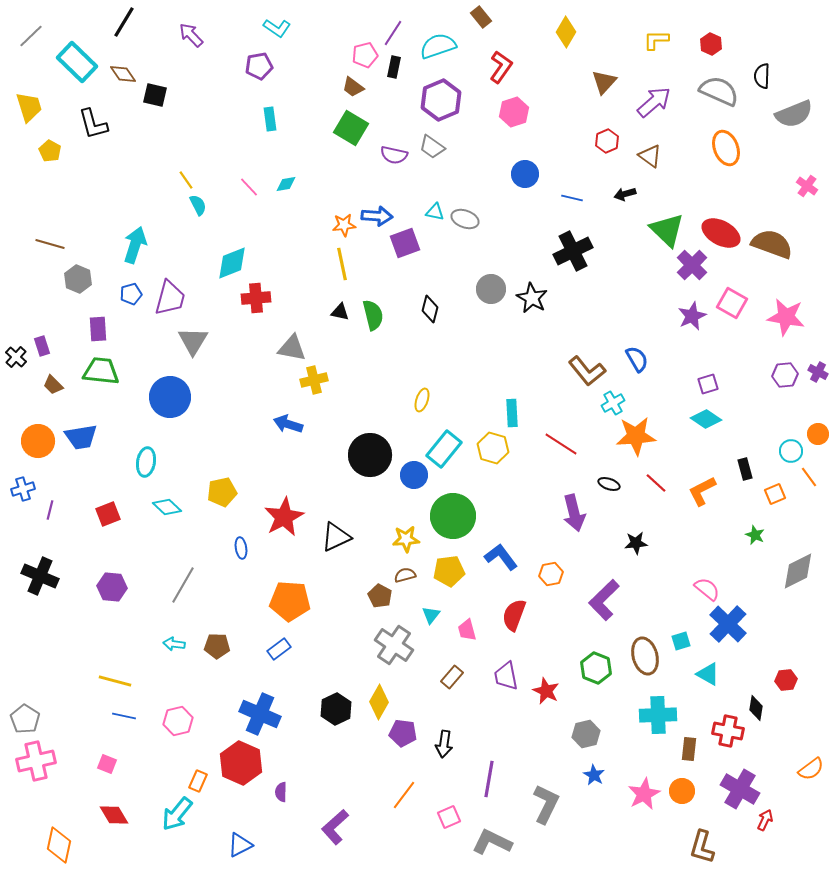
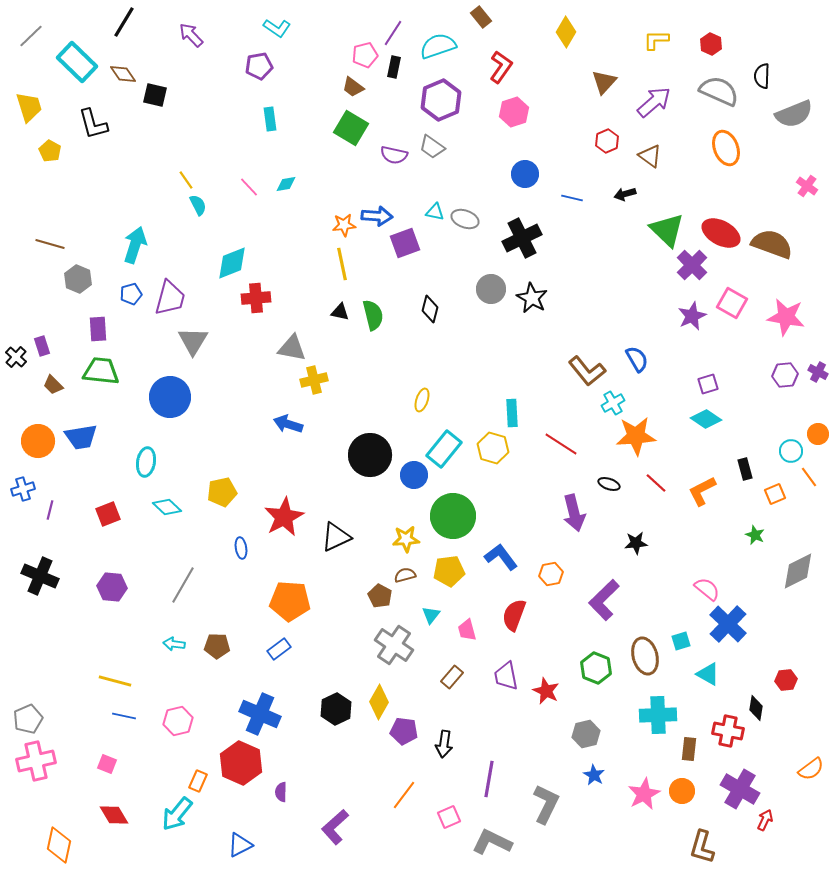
black cross at (573, 251): moved 51 px left, 13 px up
gray pentagon at (25, 719): moved 3 px right; rotated 16 degrees clockwise
purple pentagon at (403, 733): moved 1 px right, 2 px up
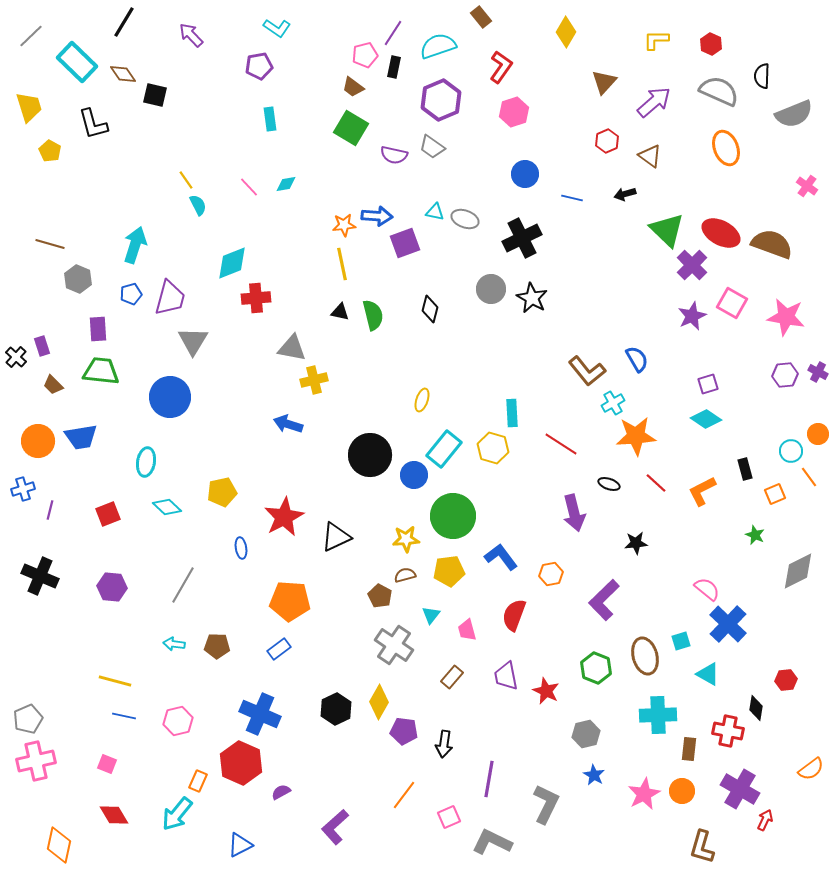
purple semicircle at (281, 792): rotated 60 degrees clockwise
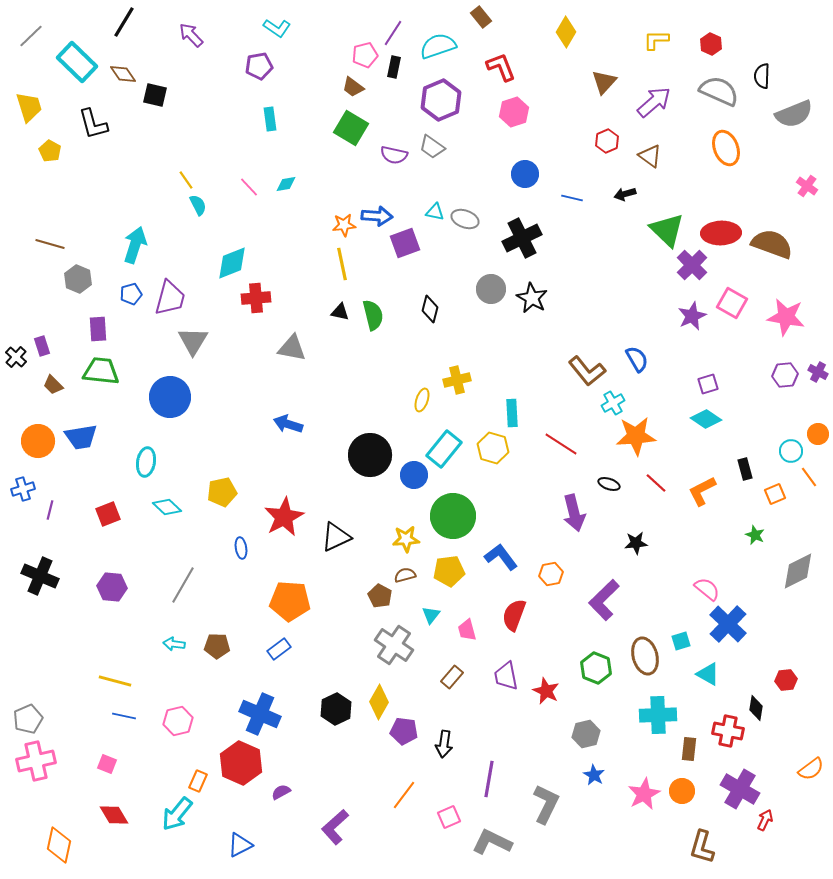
red L-shape at (501, 67): rotated 56 degrees counterclockwise
red ellipse at (721, 233): rotated 30 degrees counterclockwise
yellow cross at (314, 380): moved 143 px right
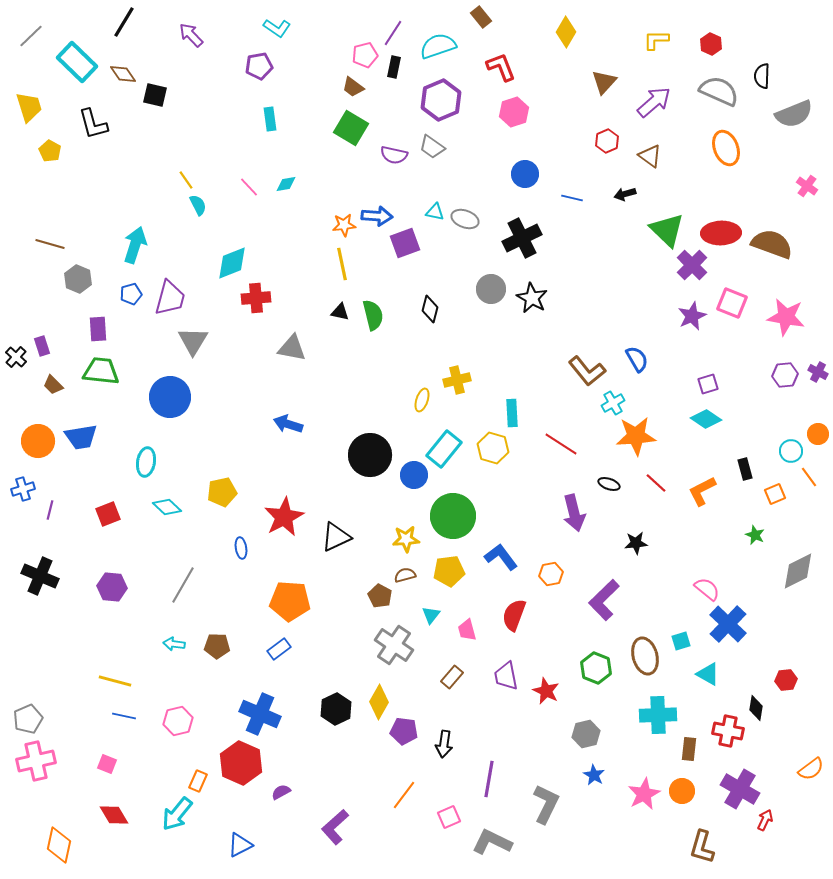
pink square at (732, 303): rotated 8 degrees counterclockwise
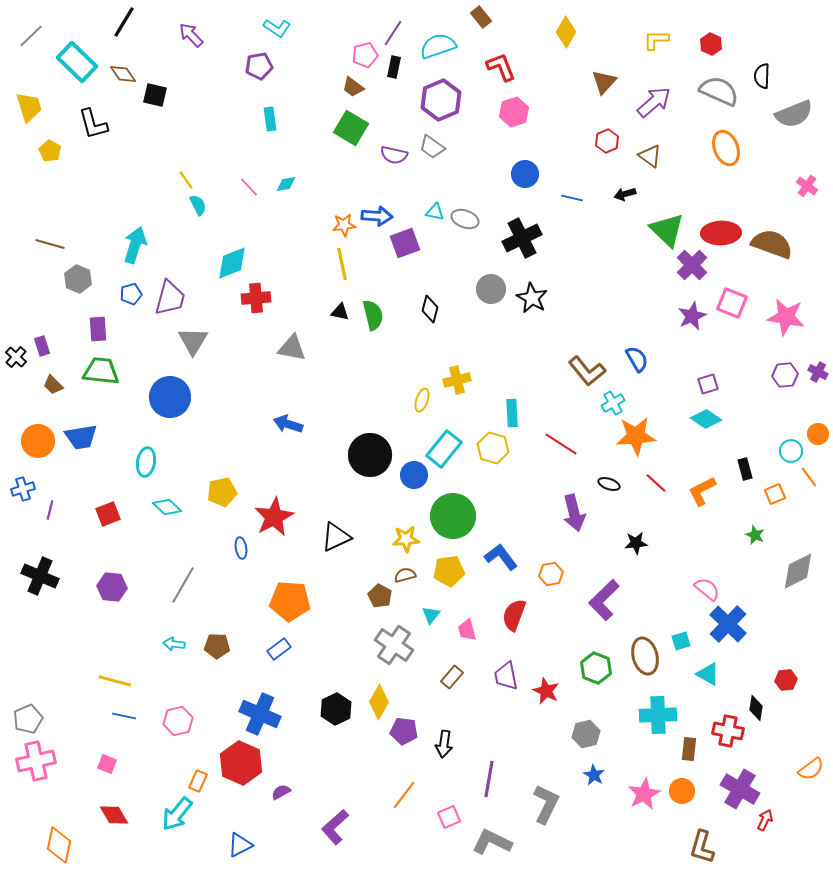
red star at (284, 517): moved 10 px left
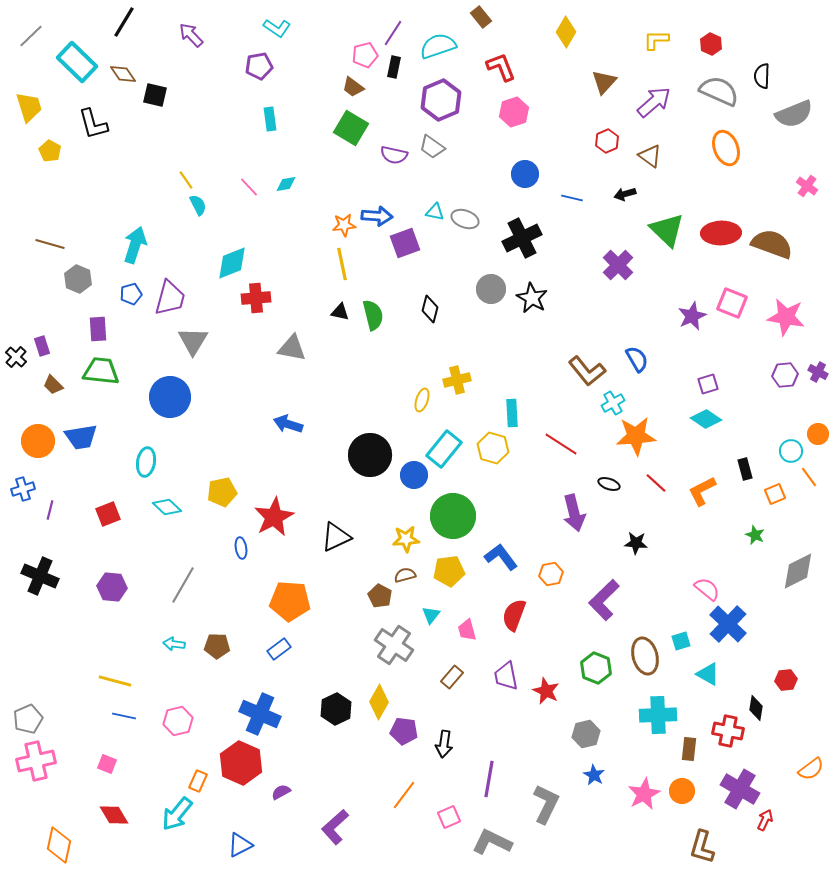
purple cross at (692, 265): moved 74 px left
black star at (636, 543): rotated 10 degrees clockwise
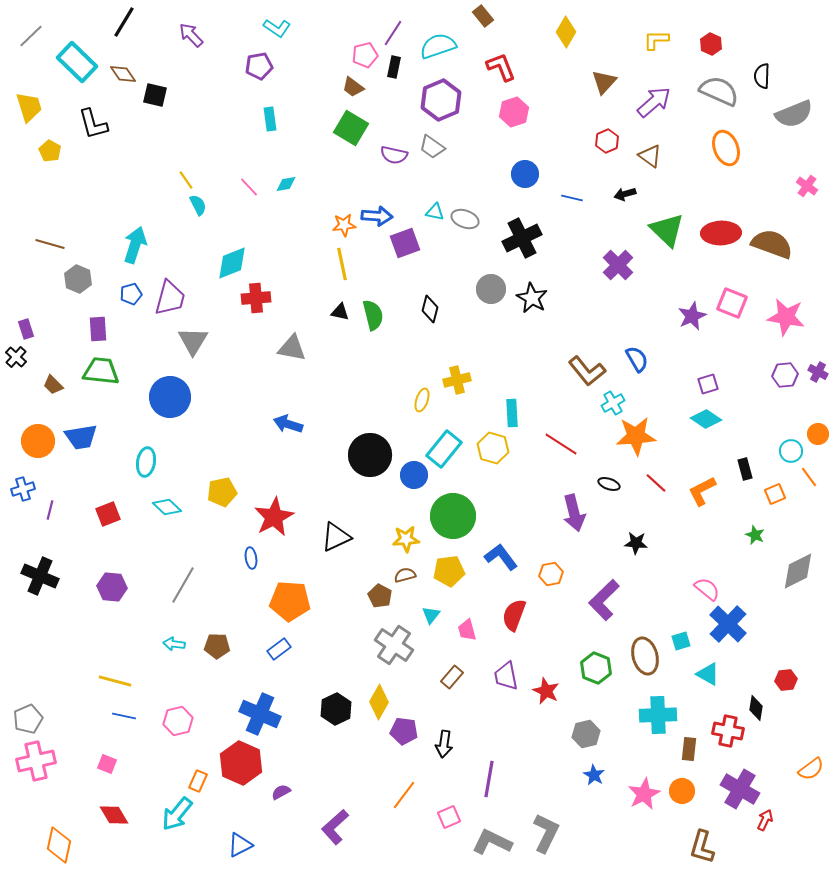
brown rectangle at (481, 17): moved 2 px right, 1 px up
purple rectangle at (42, 346): moved 16 px left, 17 px up
blue ellipse at (241, 548): moved 10 px right, 10 px down
gray L-shape at (546, 804): moved 29 px down
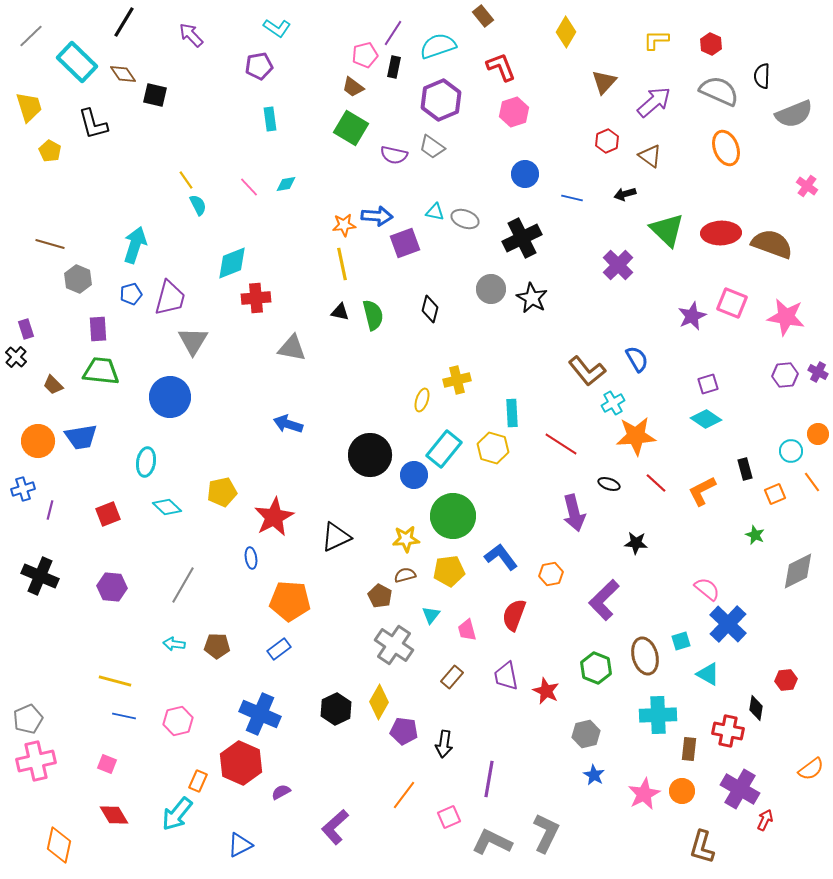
orange line at (809, 477): moved 3 px right, 5 px down
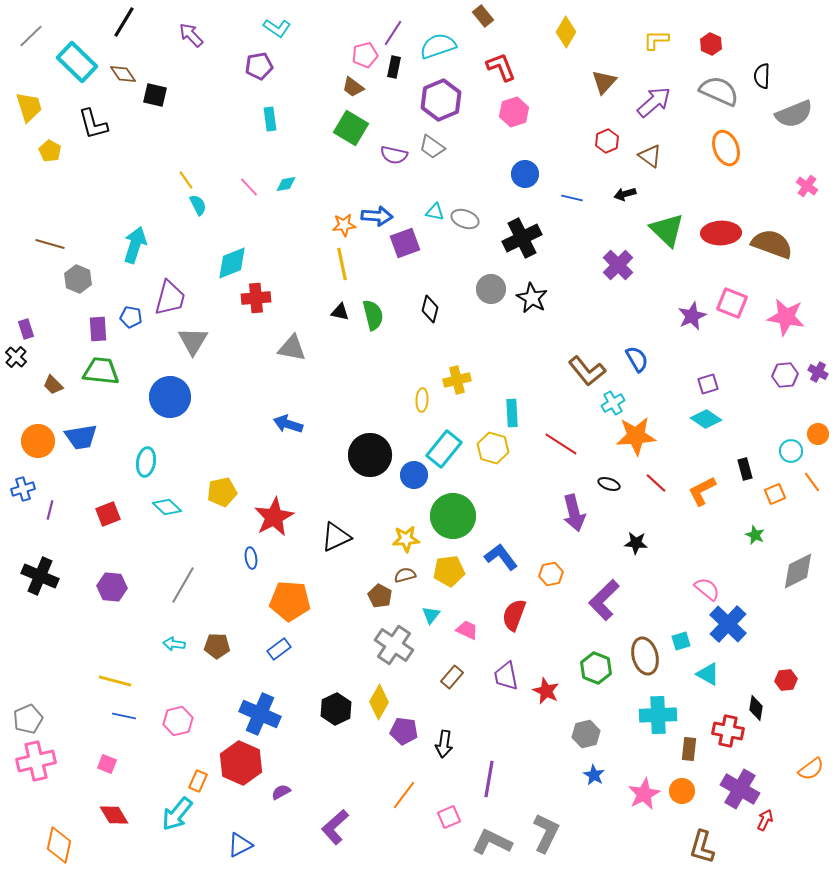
blue pentagon at (131, 294): moved 23 px down; rotated 25 degrees clockwise
yellow ellipse at (422, 400): rotated 15 degrees counterclockwise
pink trapezoid at (467, 630): rotated 130 degrees clockwise
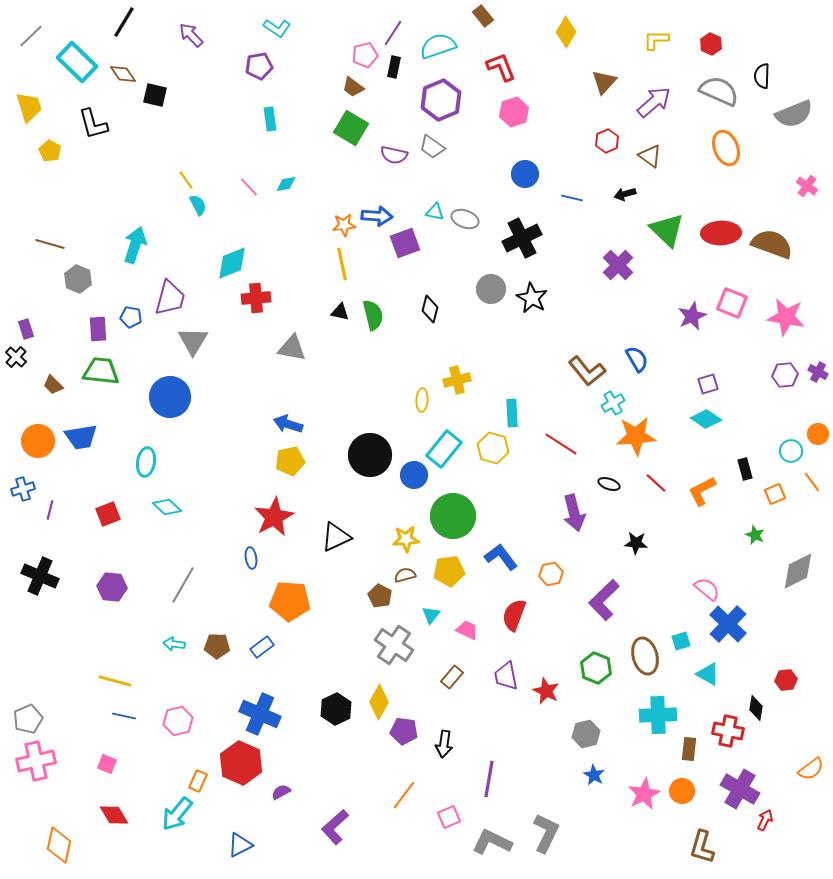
yellow pentagon at (222, 492): moved 68 px right, 31 px up
blue rectangle at (279, 649): moved 17 px left, 2 px up
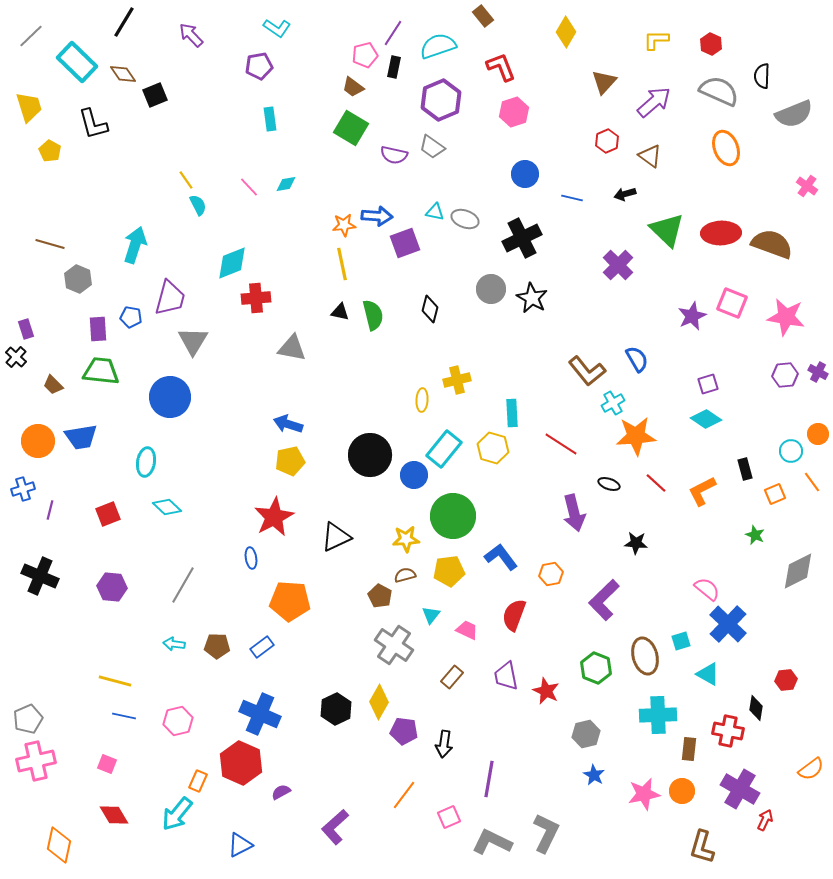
black square at (155, 95): rotated 35 degrees counterclockwise
pink star at (644, 794): rotated 16 degrees clockwise
